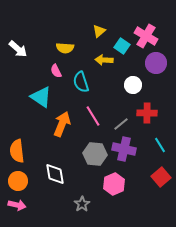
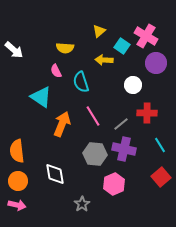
white arrow: moved 4 px left, 1 px down
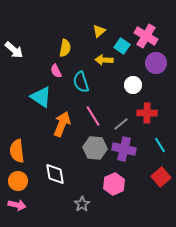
yellow semicircle: rotated 84 degrees counterclockwise
gray hexagon: moved 6 px up
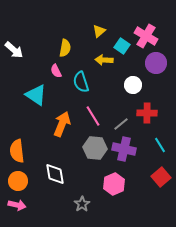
cyan triangle: moved 5 px left, 2 px up
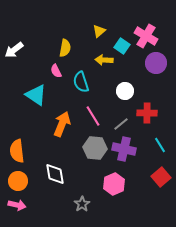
white arrow: rotated 102 degrees clockwise
white circle: moved 8 px left, 6 px down
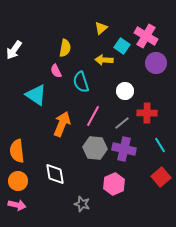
yellow triangle: moved 2 px right, 3 px up
white arrow: rotated 18 degrees counterclockwise
pink line: rotated 60 degrees clockwise
gray line: moved 1 px right, 1 px up
gray star: rotated 21 degrees counterclockwise
